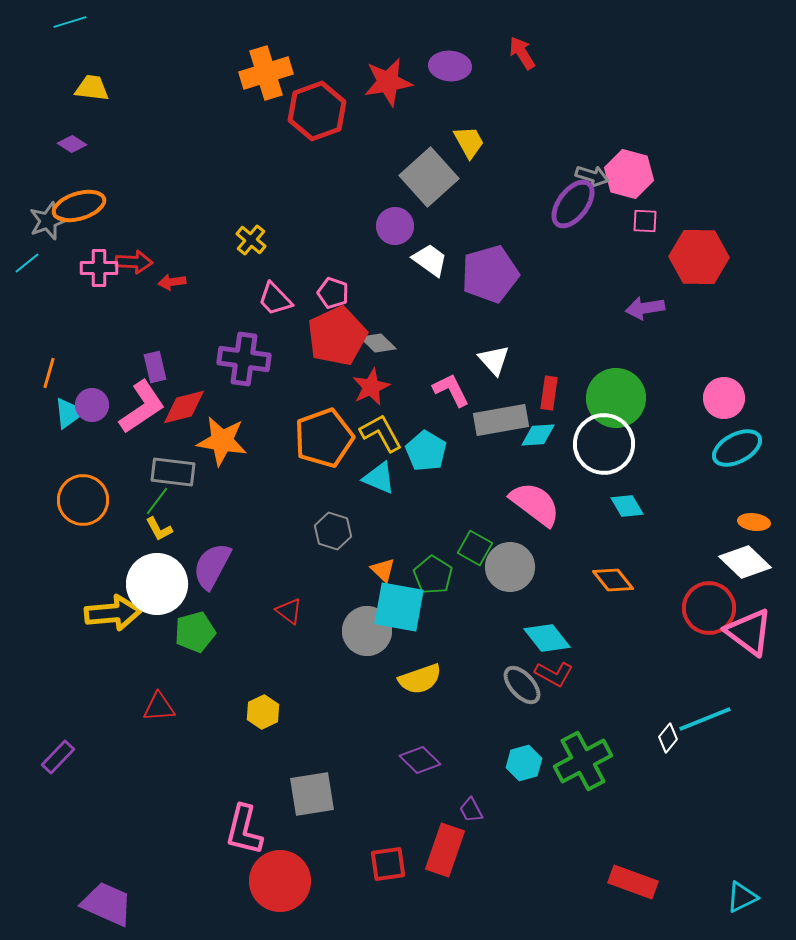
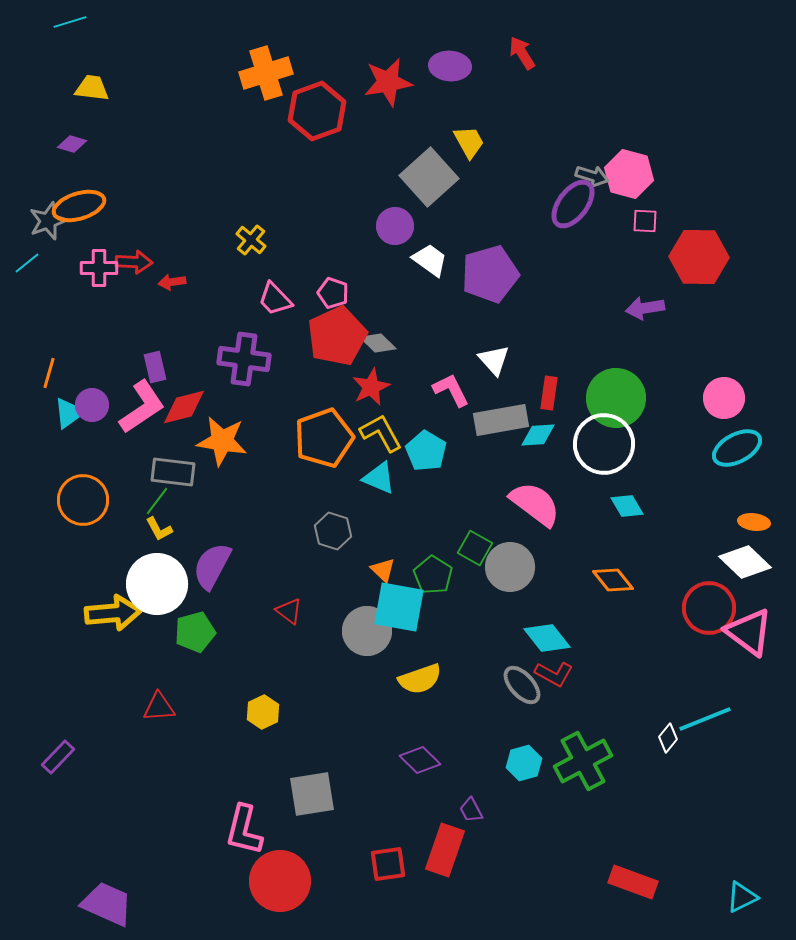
purple diamond at (72, 144): rotated 16 degrees counterclockwise
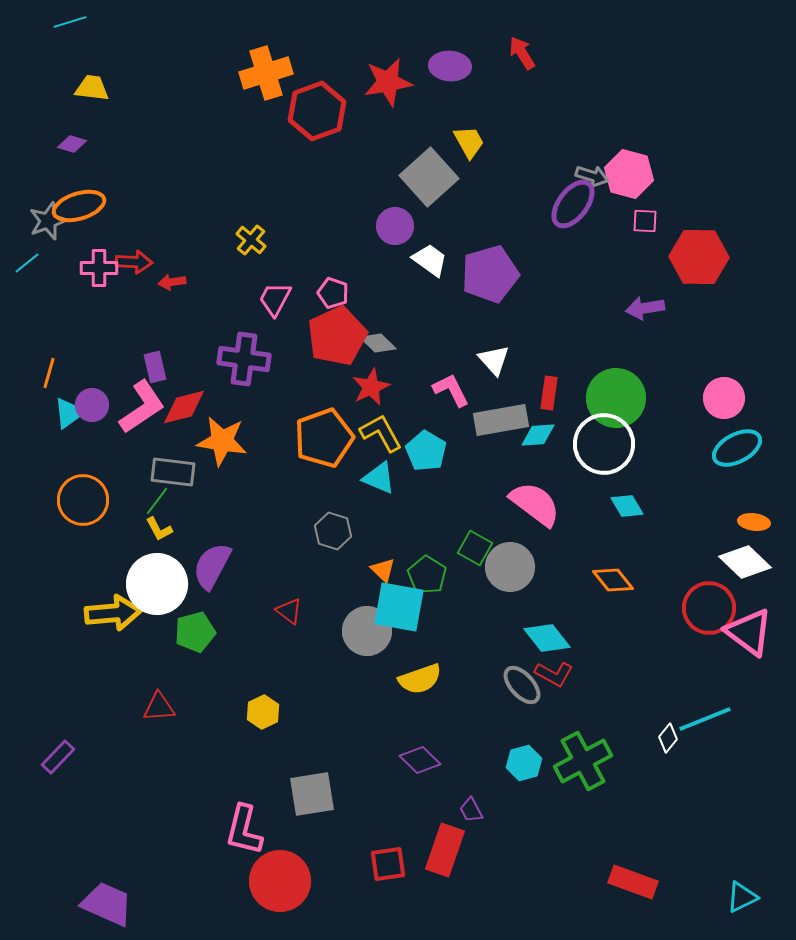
pink trapezoid at (275, 299): rotated 72 degrees clockwise
green pentagon at (433, 575): moved 6 px left
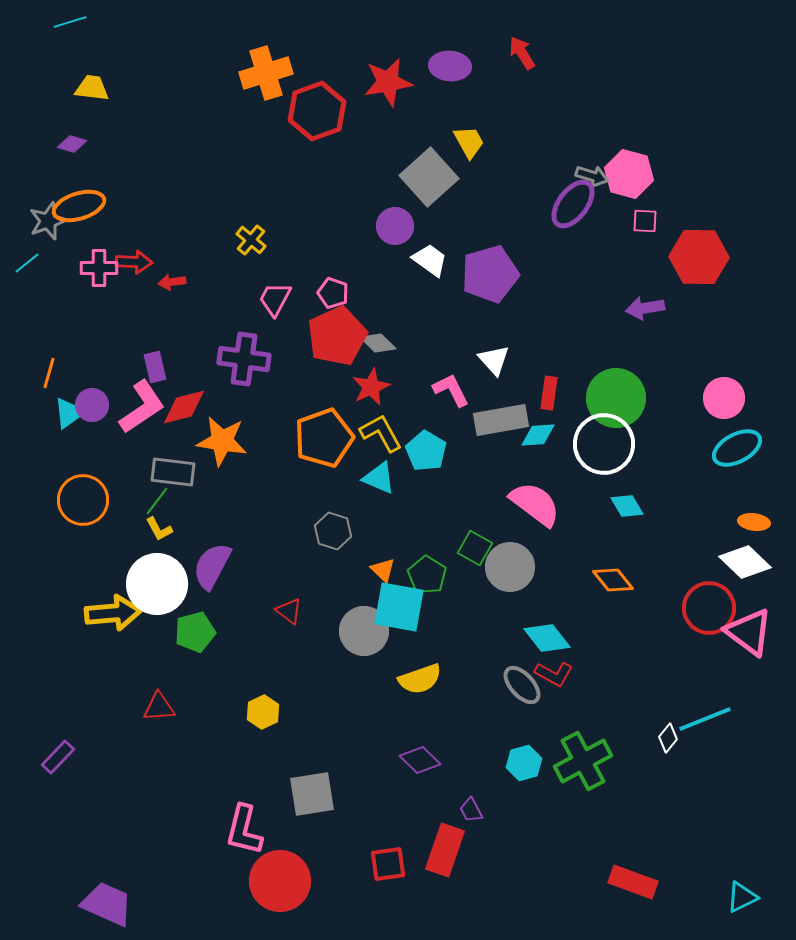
gray circle at (367, 631): moved 3 px left
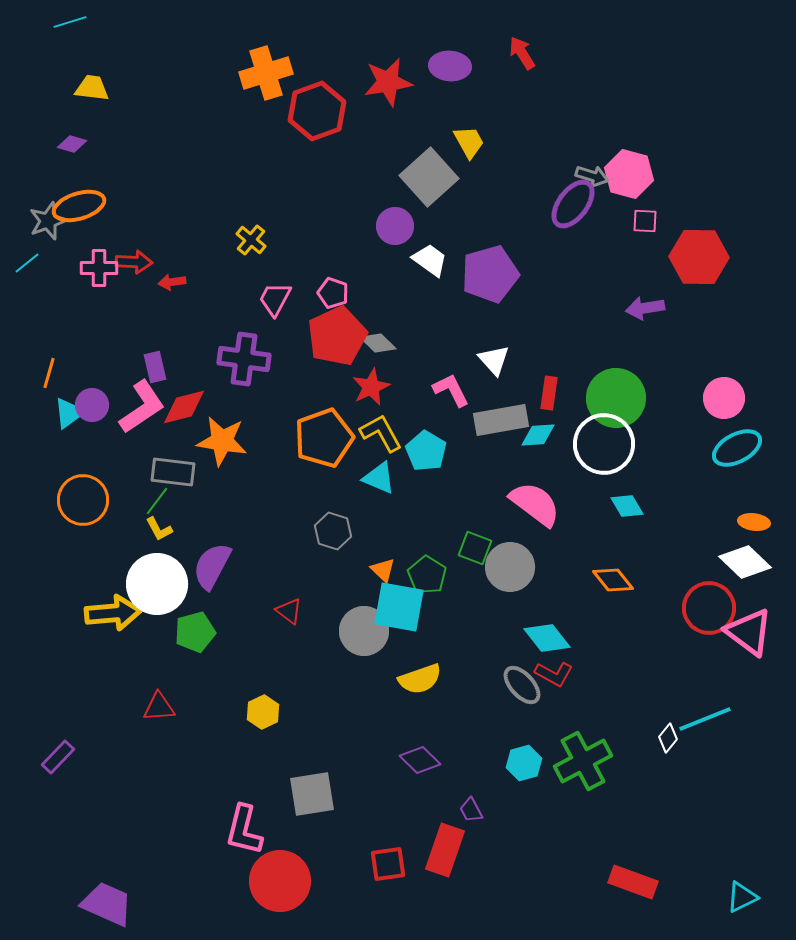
green square at (475, 548): rotated 8 degrees counterclockwise
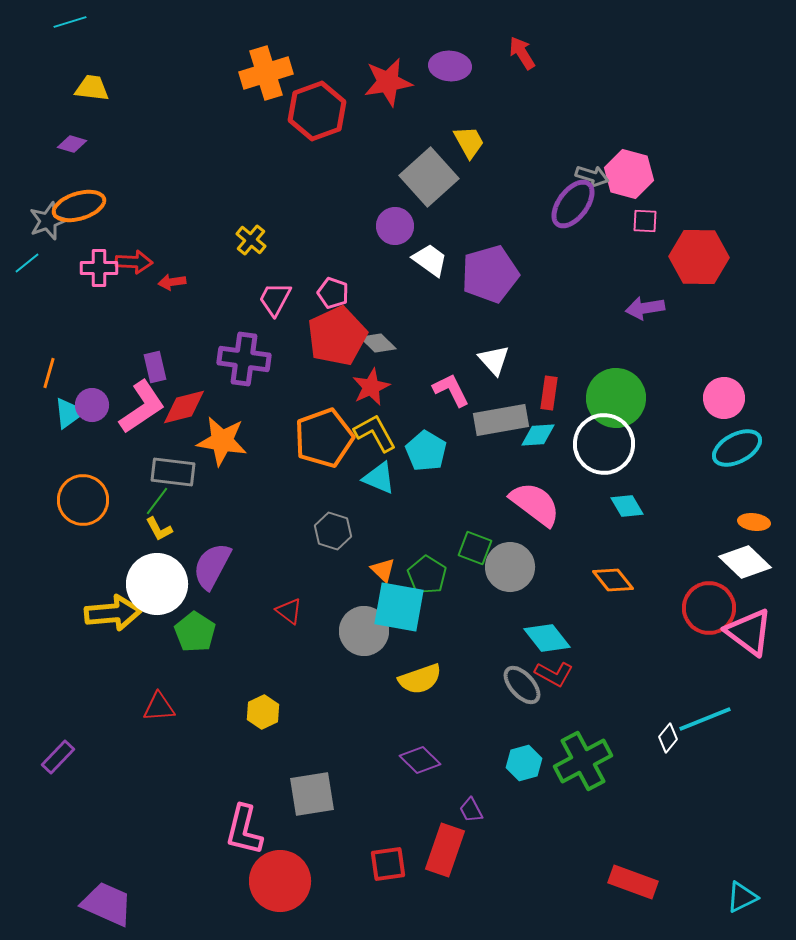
yellow L-shape at (381, 433): moved 6 px left
green pentagon at (195, 632): rotated 24 degrees counterclockwise
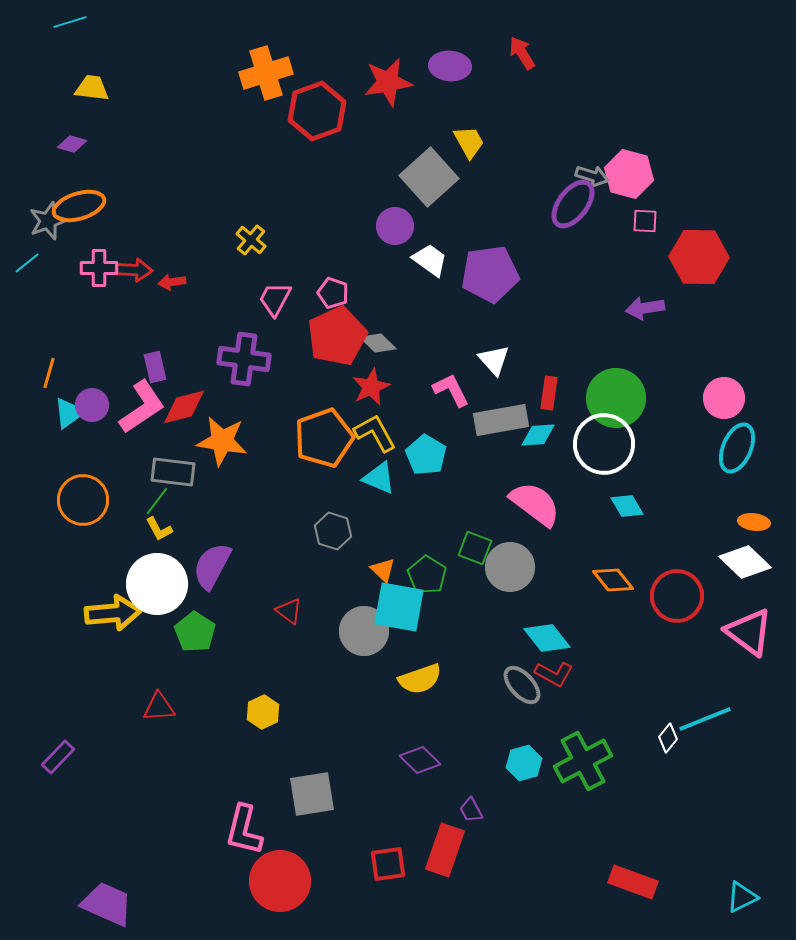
red arrow at (134, 262): moved 8 px down
purple pentagon at (490, 274): rotated 8 degrees clockwise
cyan ellipse at (737, 448): rotated 39 degrees counterclockwise
cyan pentagon at (426, 451): moved 4 px down
red circle at (709, 608): moved 32 px left, 12 px up
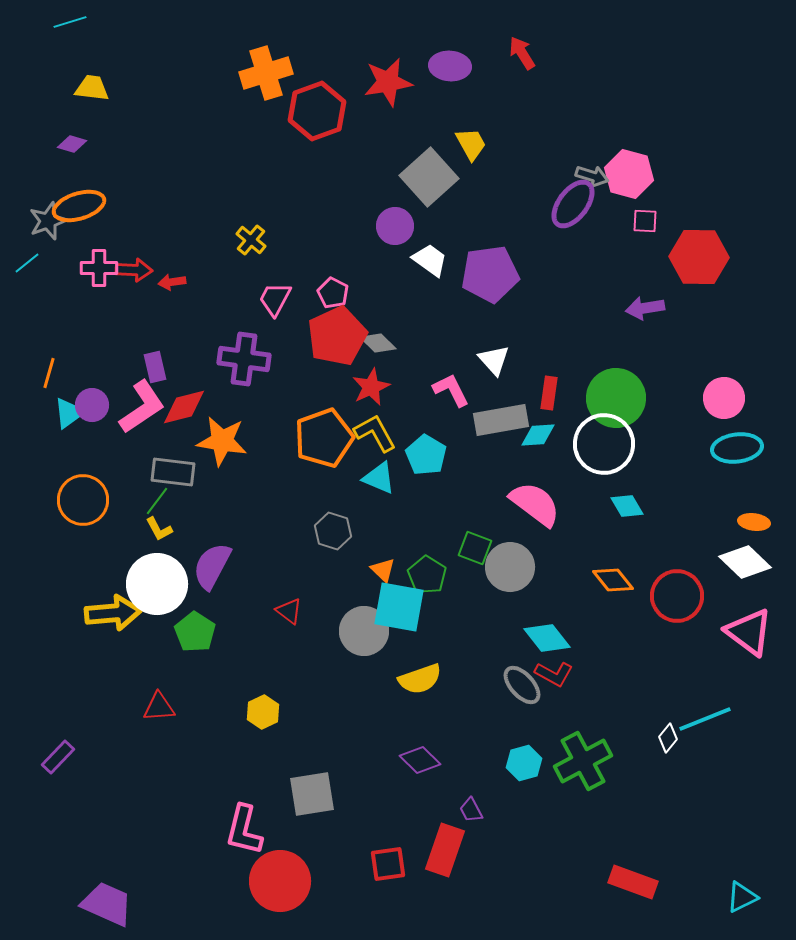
yellow trapezoid at (469, 142): moved 2 px right, 2 px down
pink pentagon at (333, 293): rotated 8 degrees clockwise
cyan ellipse at (737, 448): rotated 60 degrees clockwise
